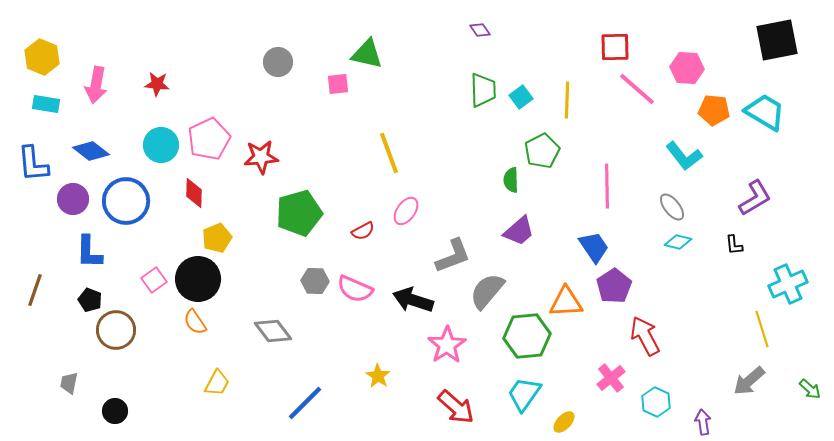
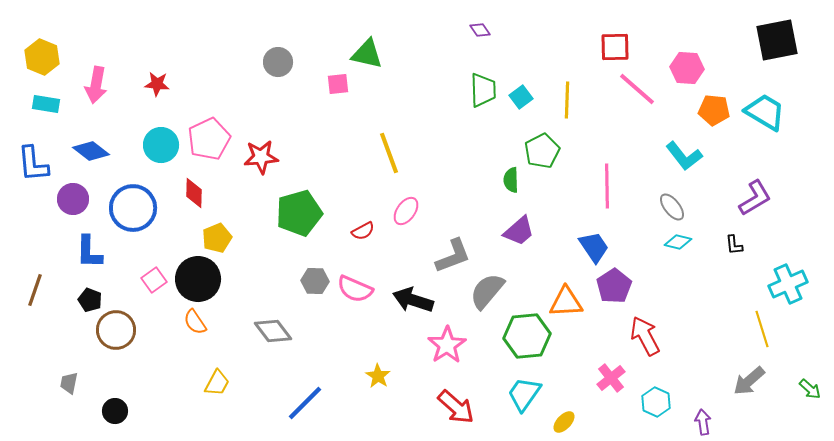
blue circle at (126, 201): moved 7 px right, 7 px down
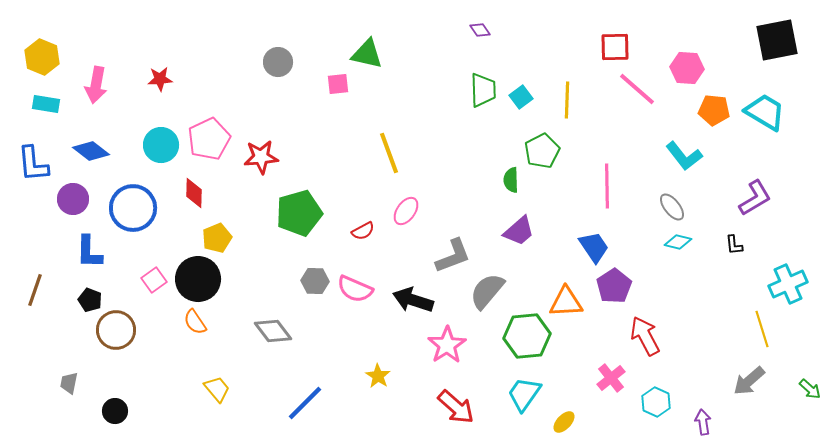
red star at (157, 84): moved 3 px right, 5 px up; rotated 10 degrees counterclockwise
yellow trapezoid at (217, 383): moved 6 px down; rotated 68 degrees counterclockwise
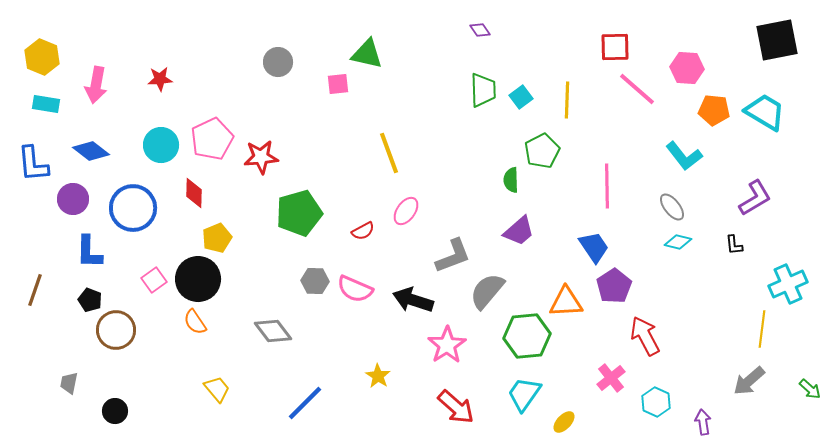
pink pentagon at (209, 139): moved 3 px right
yellow line at (762, 329): rotated 24 degrees clockwise
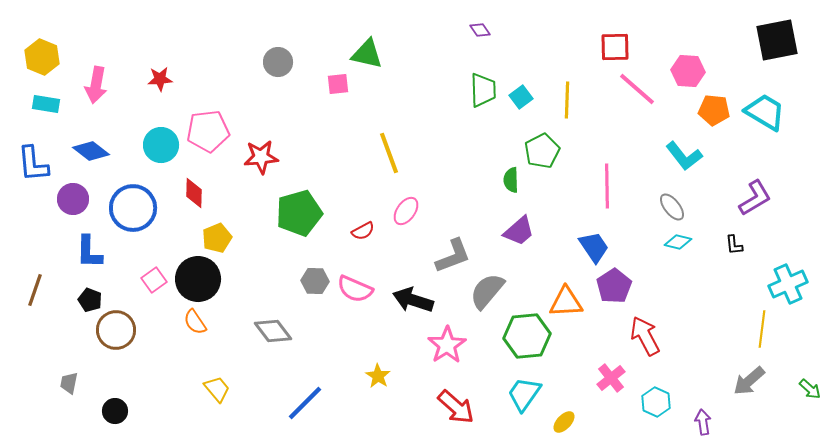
pink hexagon at (687, 68): moved 1 px right, 3 px down
pink pentagon at (212, 139): moved 4 px left, 8 px up; rotated 18 degrees clockwise
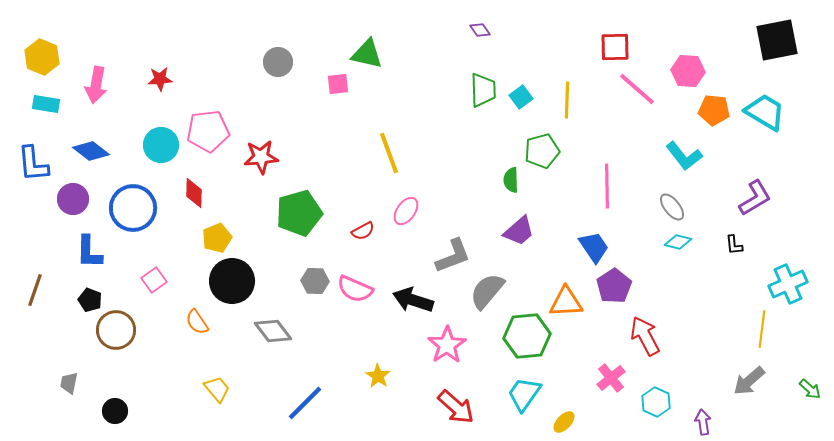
green pentagon at (542, 151): rotated 12 degrees clockwise
black circle at (198, 279): moved 34 px right, 2 px down
orange semicircle at (195, 322): moved 2 px right
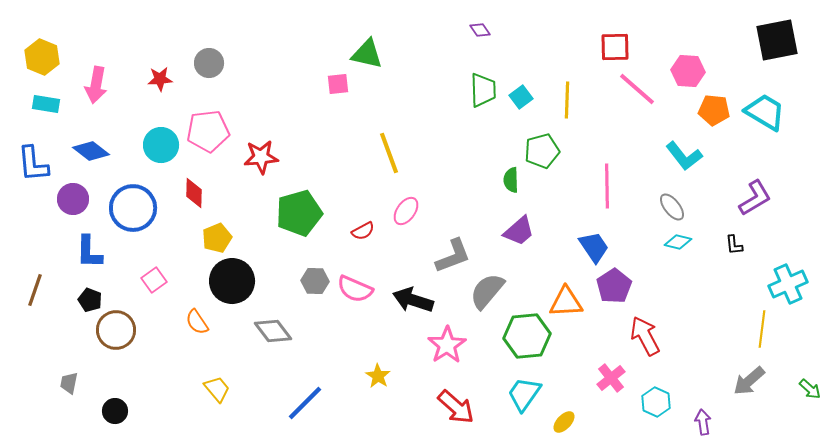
gray circle at (278, 62): moved 69 px left, 1 px down
